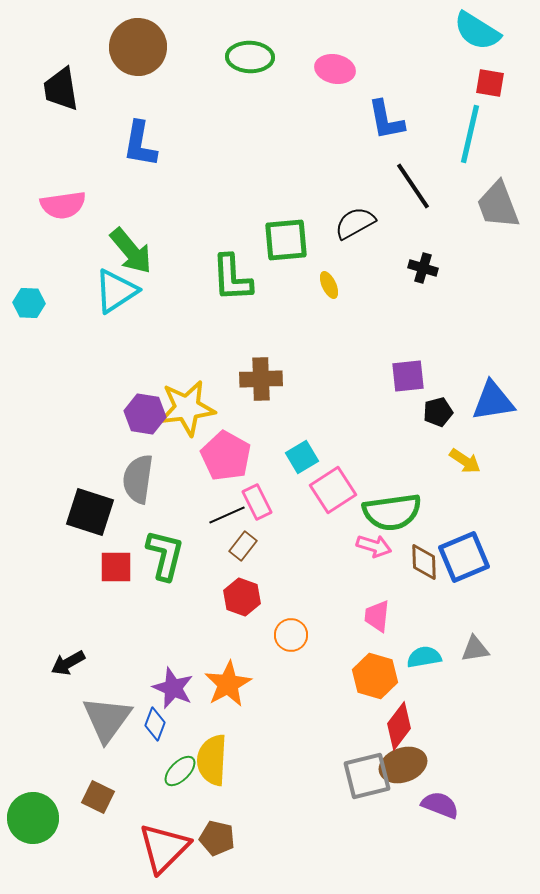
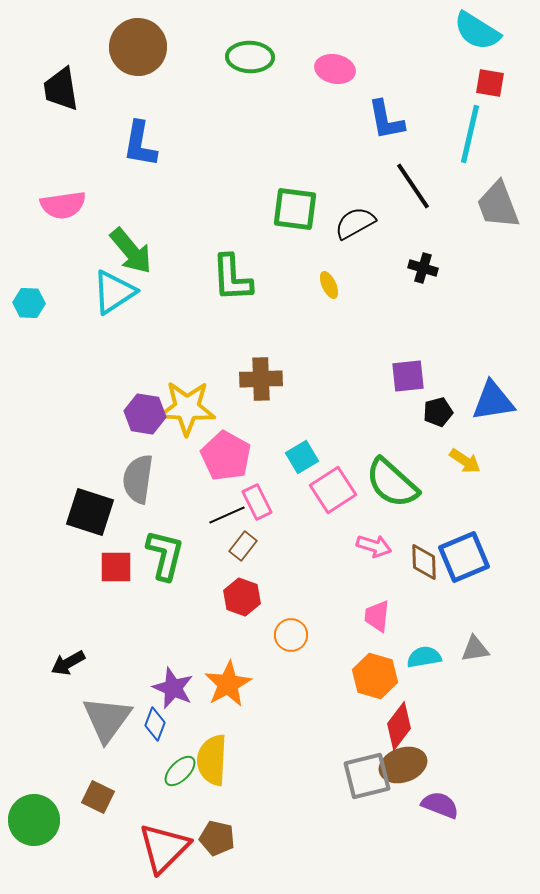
green square at (286, 240): moved 9 px right, 31 px up; rotated 12 degrees clockwise
cyan triangle at (116, 291): moved 2 px left, 1 px down
yellow star at (187, 408): rotated 10 degrees clockwise
green semicircle at (392, 512): moved 29 px up; rotated 50 degrees clockwise
green circle at (33, 818): moved 1 px right, 2 px down
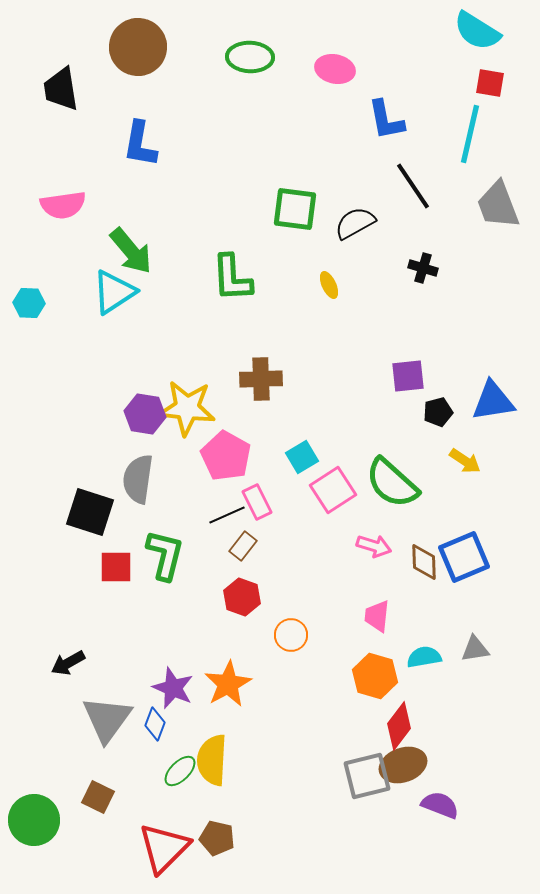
yellow star at (187, 408): rotated 4 degrees clockwise
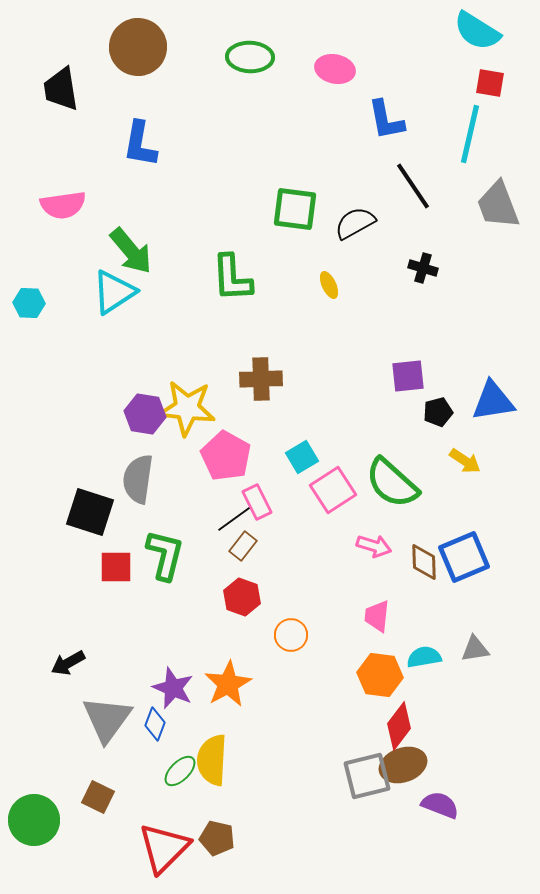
black line at (227, 515): moved 7 px right, 4 px down; rotated 12 degrees counterclockwise
orange hexagon at (375, 676): moved 5 px right, 1 px up; rotated 9 degrees counterclockwise
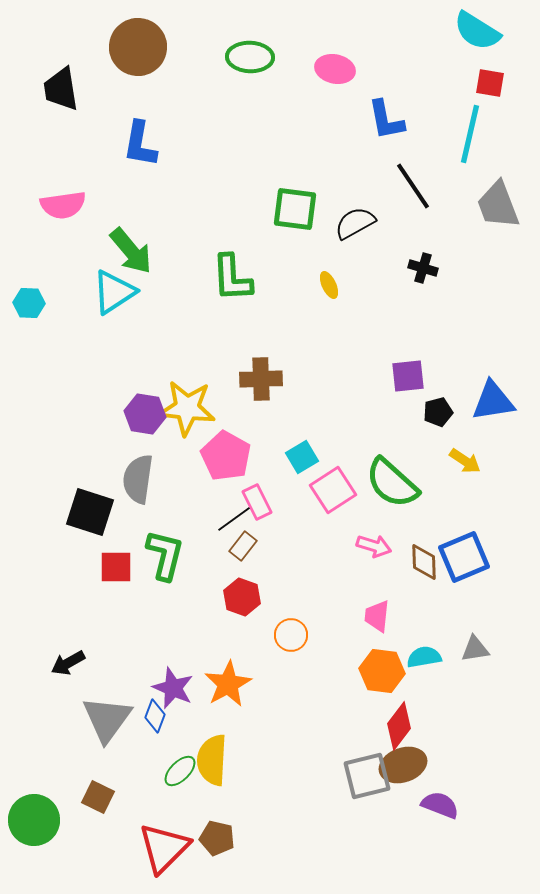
orange hexagon at (380, 675): moved 2 px right, 4 px up
blue diamond at (155, 724): moved 8 px up
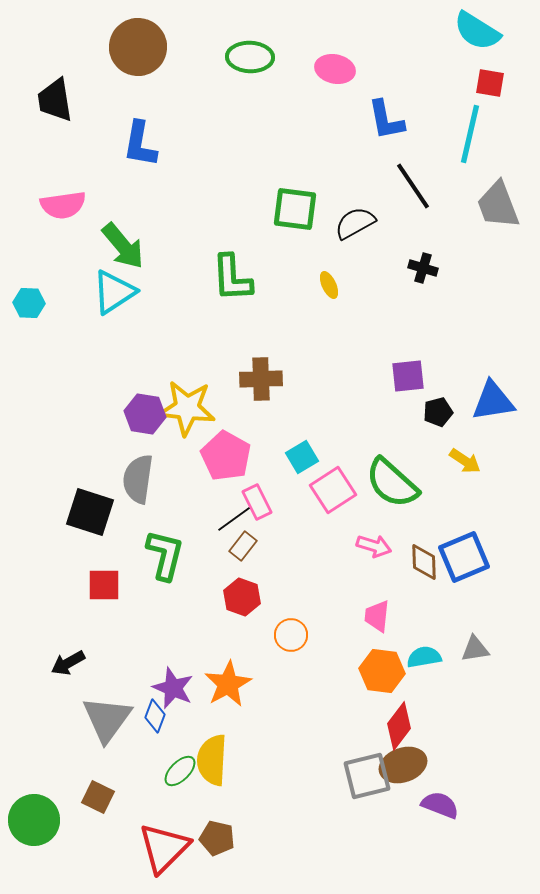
black trapezoid at (61, 89): moved 6 px left, 11 px down
green arrow at (131, 251): moved 8 px left, 5 px up
red square at (116, 567): moved 12 px left, 18 px down
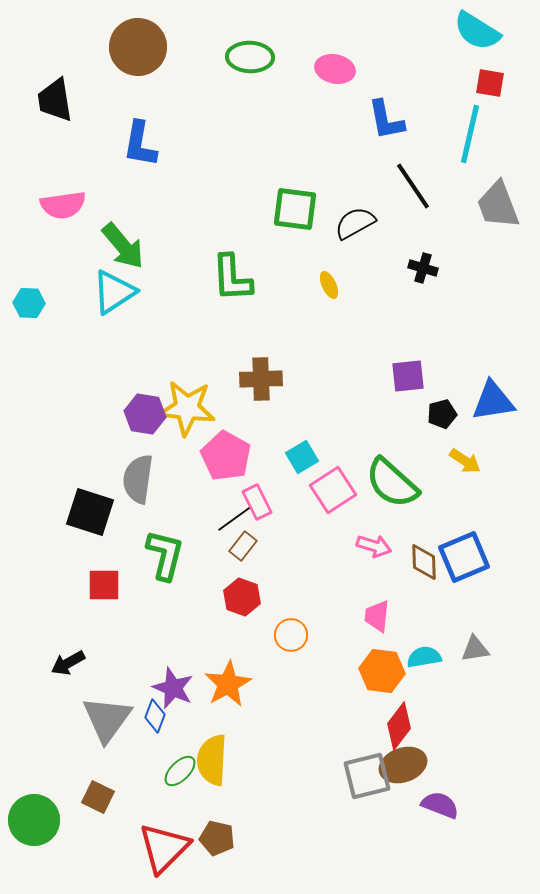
black pentagon at (438, 412): moved 4 px right, 2 px down
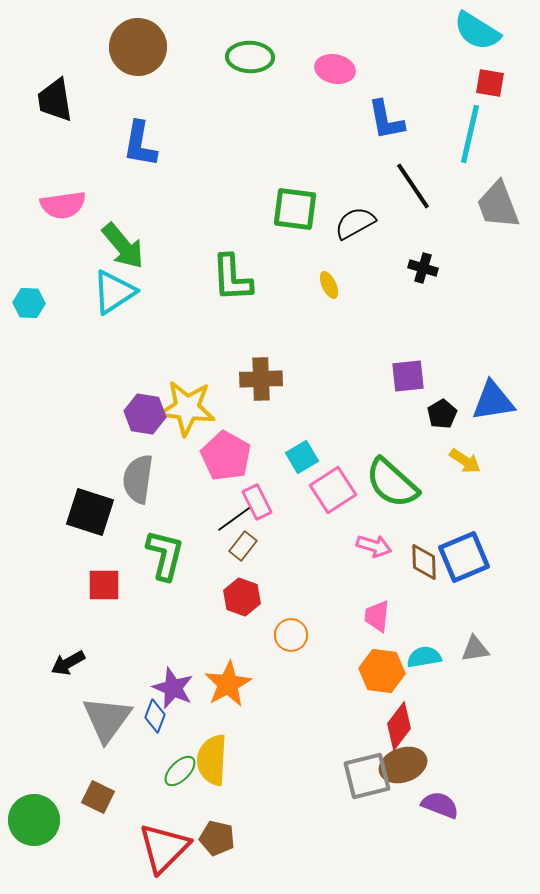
black pentagon at (442, 414): rotated 16 degrees counterclockwise
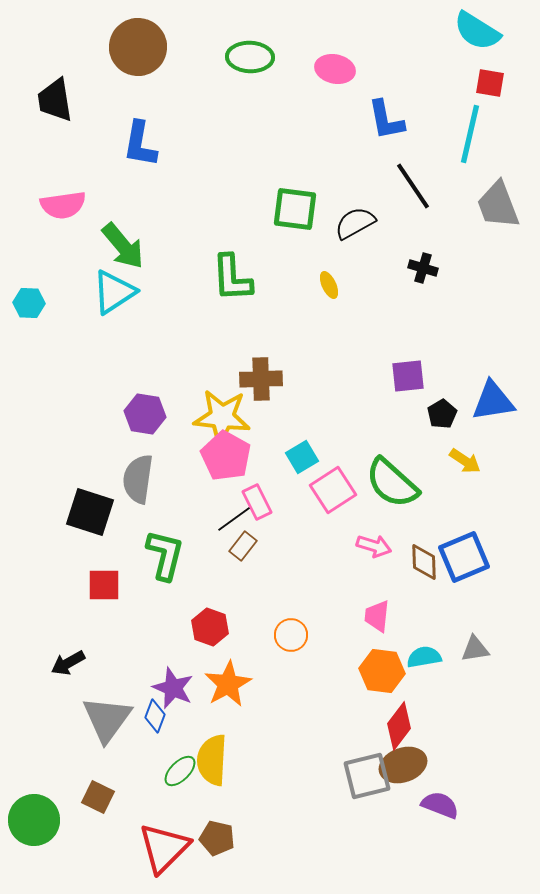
yellow star at (187, 408): moved 35 px right, 9 px down
red hexagon at (242, 597): moved 32 px left, 30 px down
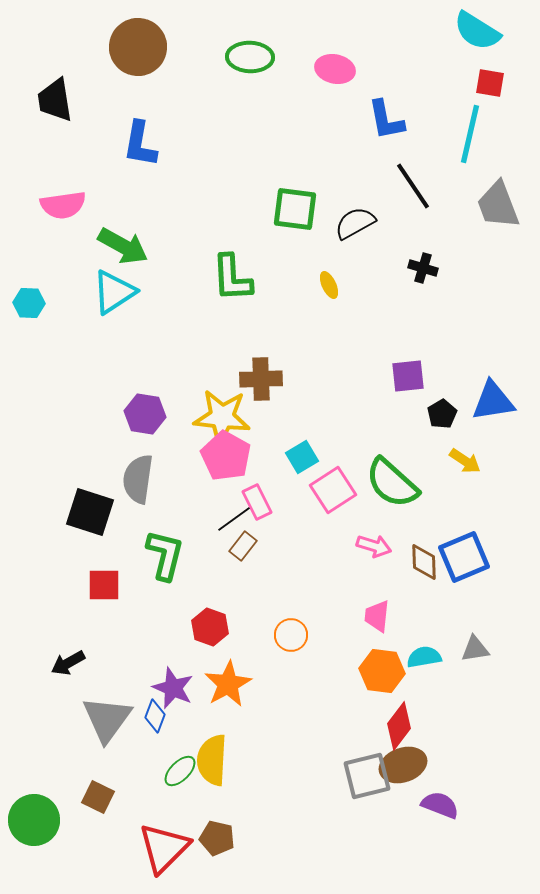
green arrow at (123, 246): rotated 21 degrees counterclockwise
